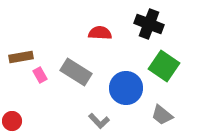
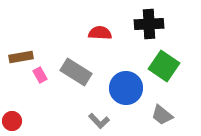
black cross: rotated 24 degrees counterclockwise
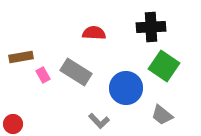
black cross: moved 2 px right, 3 px down
red semicircle: moved 6 px left
pink rectangle: moved 3 px right
red circle: moved 1 px right, 3 px down
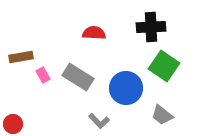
gray rectangle: moved 2 px right, 5 px down
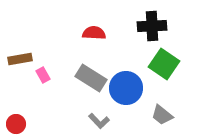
black cross: moved 1 px right, 1 px up
brown rectangle: moved 1 px left, 2 px down
green square: moved 2 px up
gray rectangle: moved 13 px right, 1 px down
red circle: moved 3 px right
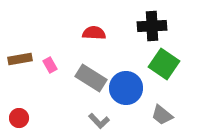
pink rectangle: moved 7 px right, 10 px up
red circle: moved 3 px right, 6 px up
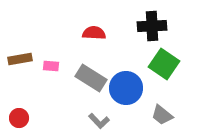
pink rectangle: moved 1 px right, 1 px down; rotated 56 degrees counterclockwise
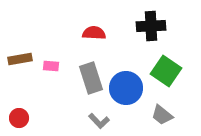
black cross: moved 1 px left
green square: moved 2 px right, 7 px down
gray rectangle: rotated 40 degrees clockwise
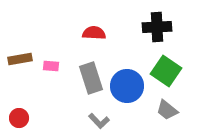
black cross: moved 6 px right, 1 px down
blue circle: moved 1 px right, 2 px up
gray trapezoid: moved 5 px right, 5 px up
